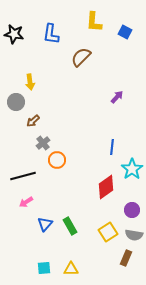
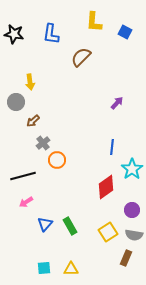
purple arrow: moved 6 px down
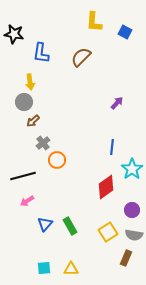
blue L-shape: moved 10 px left, 19 px down
gray circle: moved 8 px right
pink arrow: moved 1 px right, 1 px up
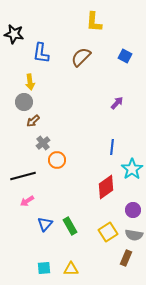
blue square: moved 24 px down
purple circle: moved 1 px right
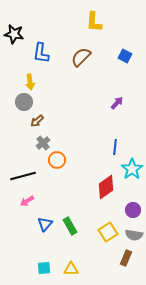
brown arrow: moved 4 px right
blue line: moved 3 px right
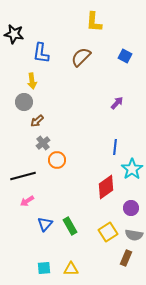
yellow arrow: moved 2 px right, 1 px up
purple circle: moved 2 px left, 2 px up
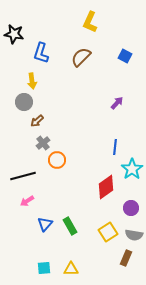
yellow L-shape: moved 4 px left; rotated 20 degrees clockwise
blue L-shape: rotated 10 degrees clockwise
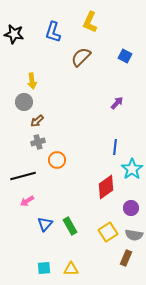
blue L-shape: moved 12 px right, 21 px up
gray cross: moved 5 px left, 1 px up; rotated 24 degrees clockwise
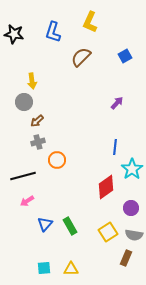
blue square: rotated 32 degrees clockwise
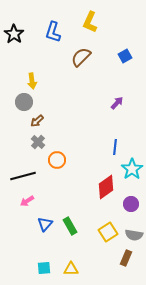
black star: rotated 24 degrees clockwise
gray cross: rotated 32 degrees counterclockwise
purple circle: moved 4 px up
